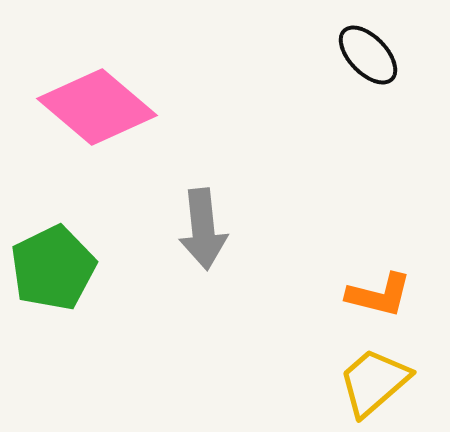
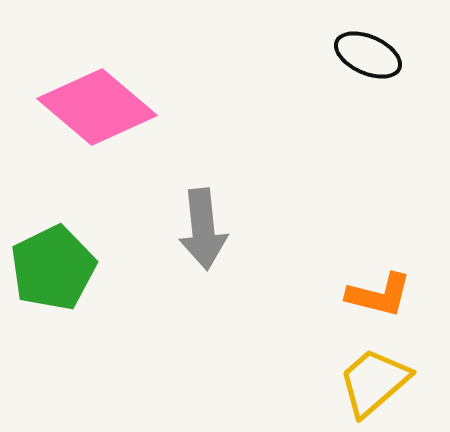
black ellipse: rotated 22 degrees counterclockwise
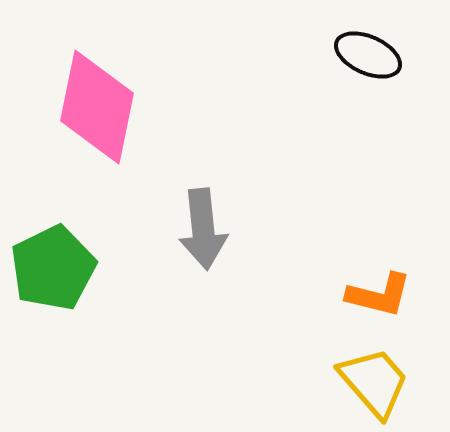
pink diamond: rotated 61 degrees clockwise
yellow trapezoid: rotated 90 degrees clockwise
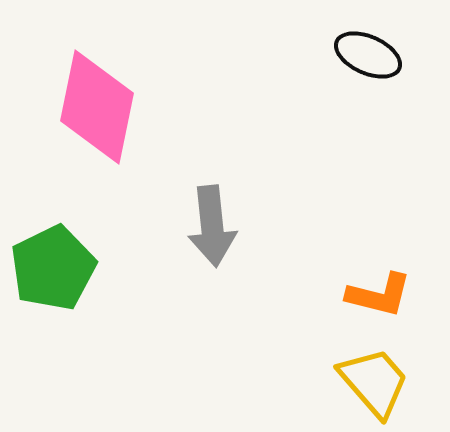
gray arrow: moved 9 px right, 3 px up
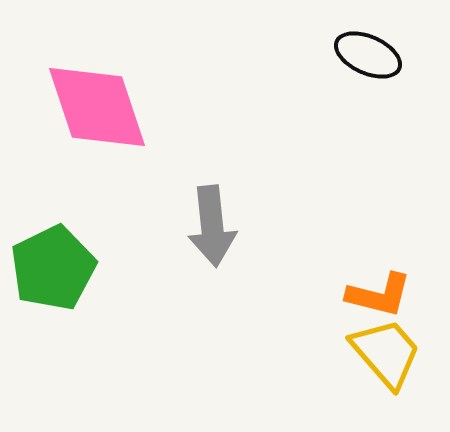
pink diamond: rotated 30 degrees counterclockwise
yellow trapezoid: moved 12 px right, 29 px up
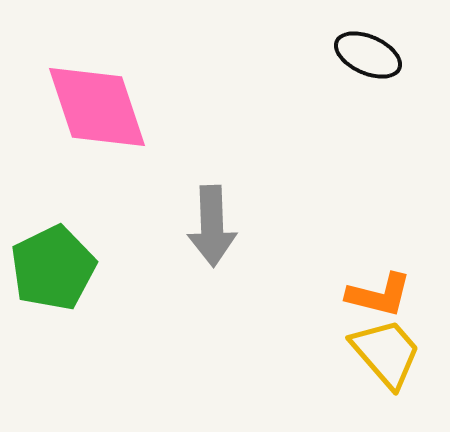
gray arrow: rotated 4 degrees clockwise
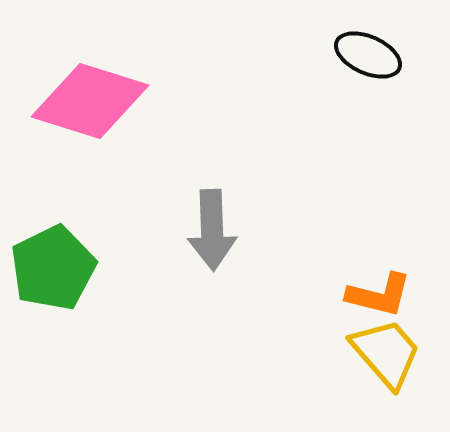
pink diamond: moved 7 px left, 6 px up; rotated 54 degrees counterclockwise
gray arrow: moved 4 px down
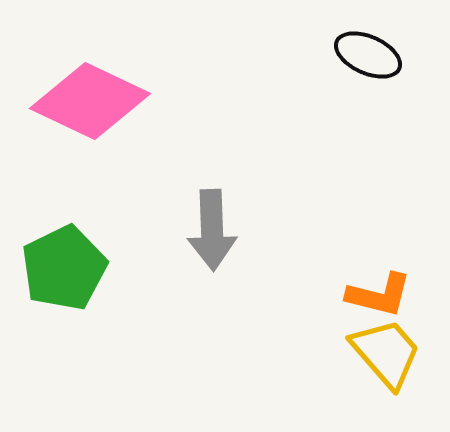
pink diamond: rotated 8 degrees clockwise
green pentagon: moved 11 px right
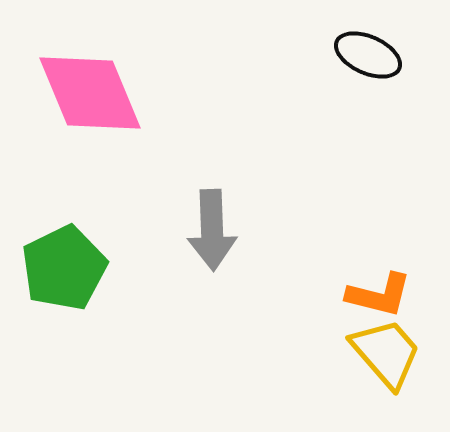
pink diamond: moved 8 px up; rotated 42 degrees clockwise
